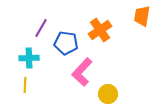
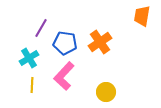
orange cross: moved 12 px down
blue pentagon: moved 1 px left
cyan cross: rotated 30 degrees counterclockwise
pink L-shape: moved 18 px left, 4 px down
yellow line: moved 7 px right
yellow circle: moved 2 px left, 2 px up
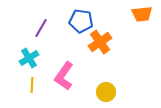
orange trapezoid: moved 2 px up; rotated 105 degrees counterclockwise
blue pentagon: moved 16 px right, 22 px up
pink L-shape: rotated 8 degrees counterclockwise
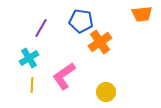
pink L-shape: rotated 20 degrees clockwise
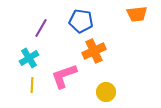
orange trapezoid: moved 5 px left
orange cross: moved 6 px left, 9 px down; rotated 10 degrees clockwise
pink L-shape: rotated 16 degrees clockwise
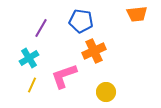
yellow line: rotated 21 degrees clockwise
